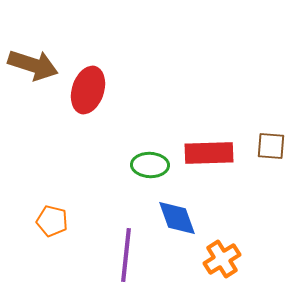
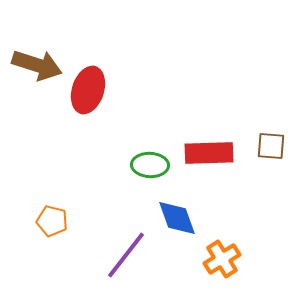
brown arrow: moved 4 px right
purple line: rotated 32 degrees clockwise
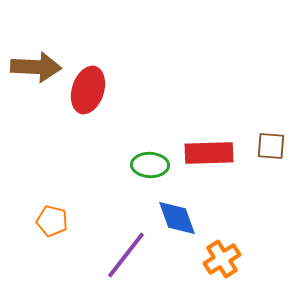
brown arrow: moved 1 px left, 2 px down; rotated 15 degrees counterclockwise
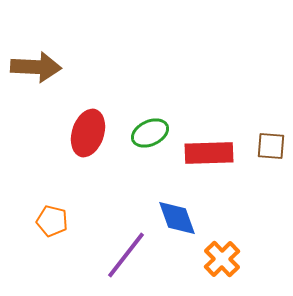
red ellipse: moved 43 px down
green ellipse: moved 32 px up; rotated 27 degrees counterclockwise
orange cross: rotated 12 degrees counterclockwise
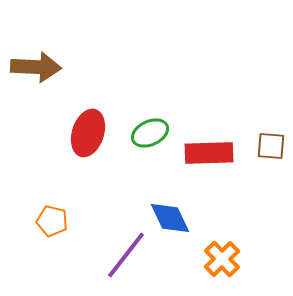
blue diamond: moved 7 px left; rotated 6 degrees counterclockwise
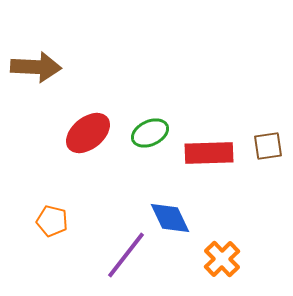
red ellipse: rotated 33 degrees clockwise
brown square: moved 3 px left; rotated 12 degrees counterclockwise
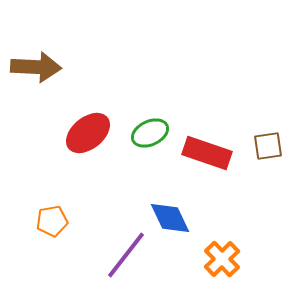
red rectangle: moved 2 px left; rotated 21 degrees clockwise
orange pentagon: rotated 24 degrees counterclockwise
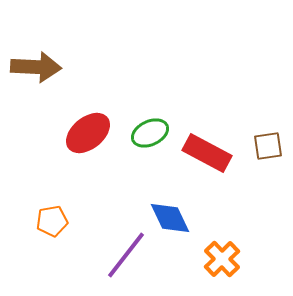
red rectangle: rotated 9 degrees clockwise
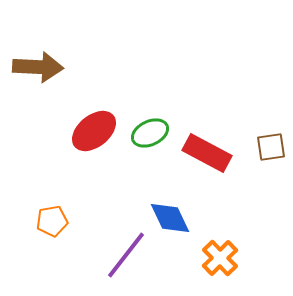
brown arrow: moved 2 px right
red ellipse: moved 6 px right, 2 px up
brown square: moved 3 px right, 1 px down
orange cross: moved 2 px left, 1 px up
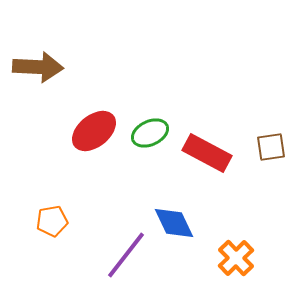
blue diamond: moved 4 px right, 5 px down
orange cross: moved 16 px right
